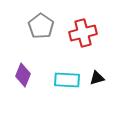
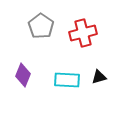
black triangle: moved 2 px right, 1 px up
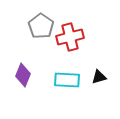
red cross: moved 13 px left, 4 px down
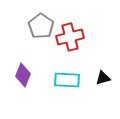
black triangle: moved 4 px right, 1 px down
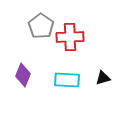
red cross: rotated 12 degrees clockwise
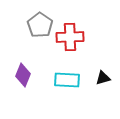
gray pentagon: moved 1 px left, 1 px up
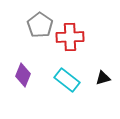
cyan rectangle: rotated 35 degrees clockwise
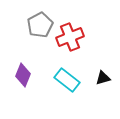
gray pentagon: rotated 10 degrees clockwise
red cross: rotated 20 degrees counterclockwise
